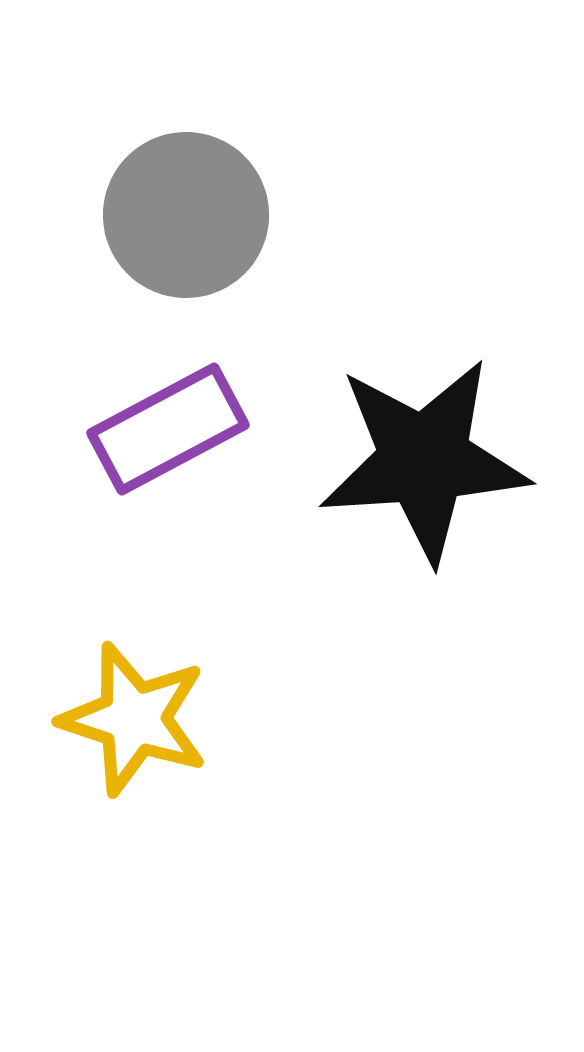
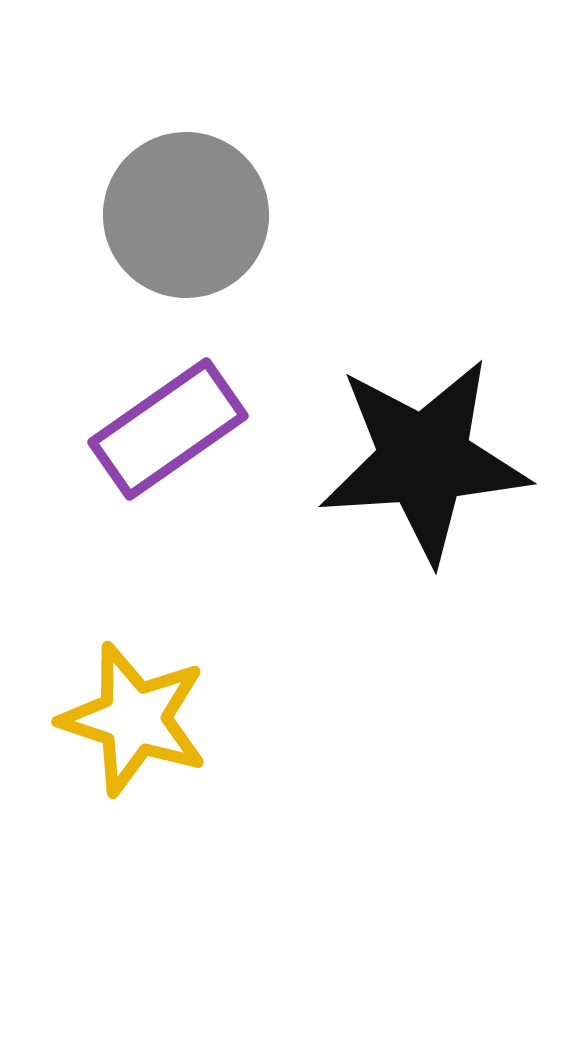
purple rectangle: rotated 7 degrees counterclockwise
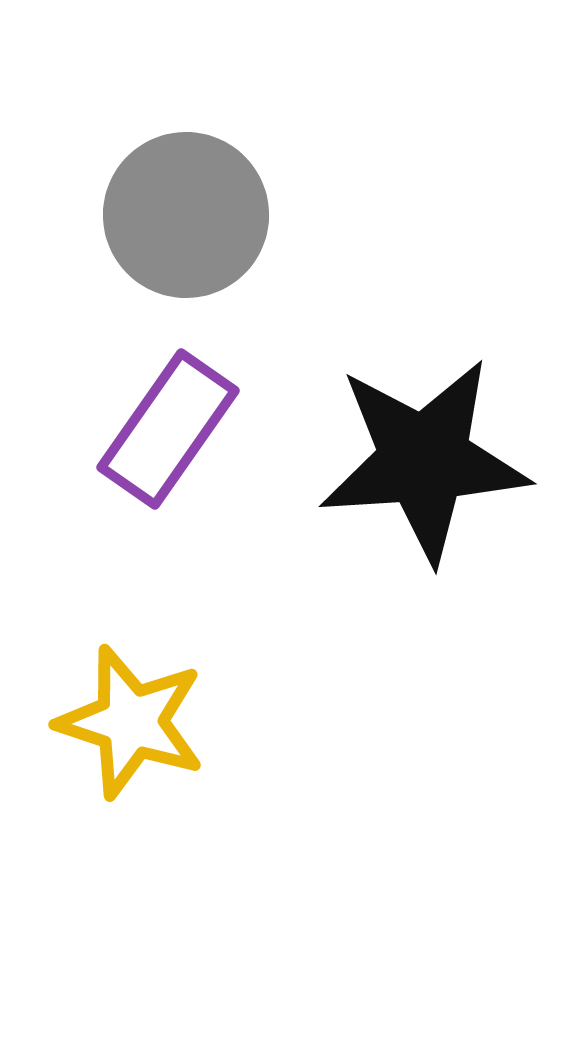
purple rectangle: rotated 20 degrees counterclockwise
yellow star: moved 3 px left, 3 px down
